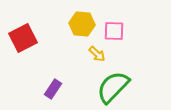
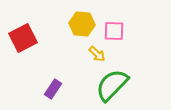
green semicircle: moved 1 px left, 2 px up
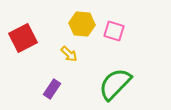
pink square: rotated 15 degrees clockwise
yellow arrow: moved 28 px left
green semicircle: moved 3 px right, 1 px up
purple rectangle: moved 1 px left
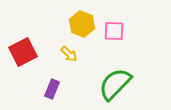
yellow hexagon: rotated 15 degrees clockwise
pink square: rotated 15 degrees counterclockwise
red square: moved 14 px down
purple rectangle: rotated 12 degrees counterclockwise
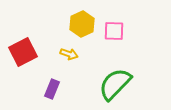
yellow hexagon: rotated 15 degrees clockwise
yellow arrow: rotated 24 degrees counterclockwise
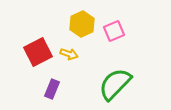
pink square: rotated 25 degrees counterclockwise
red square: moved 15 px right
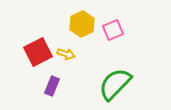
pink square: moved 1 px left, 1 px up
yellow arrow: moved 3 px left
purple rectangle: moved 3 px up
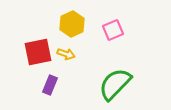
yellow hexagon: moved 10 px left
red square: rotated 16 degrees clockwise
purple rectangle: moved 2 px left, 1 px up
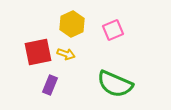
green semicircle: rotated 111 degrees counterclockwise
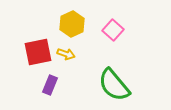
pink square: rotated 25 degrees counterclockwise
green semicircle: moved 1 px left, 1 px down; rotated 27 degrees clockwise
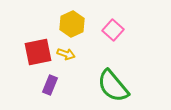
green semicircle: moved 1 px left, 1 px down
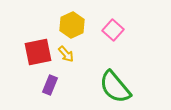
yellow hexagon: moved 1 px down
yellow arrow: rotated 30 degrees clockwise
green semicircle: moved 2 px right, 1 px down
